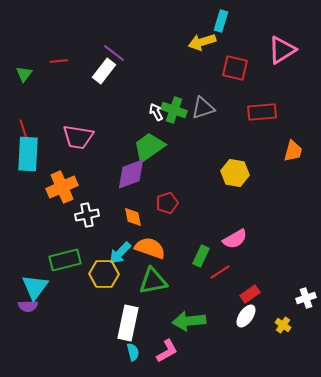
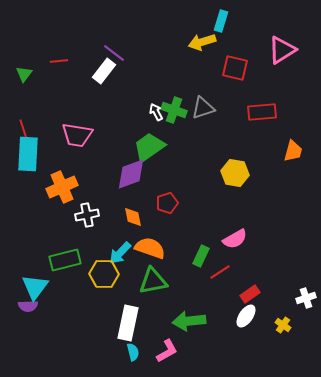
pink trapezoid at (78, 137): moved 1 px left, 2 px up
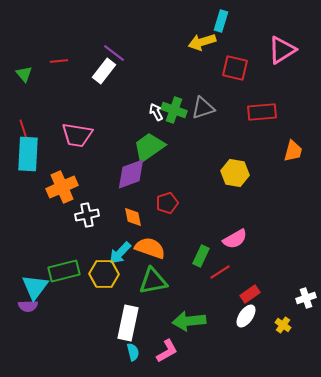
green triangle at (24, 74): rotated 18 degrees counterclockwise
green rectangle at (65, 260): moved 1 px left, 11 px down
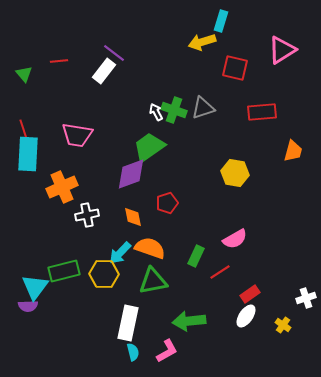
green rectangle at (201, 256): moved 5 px left
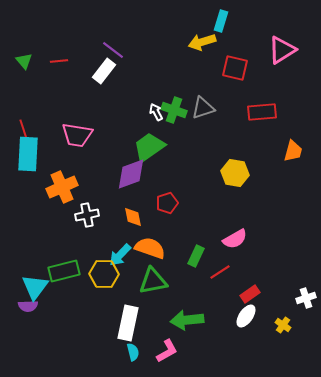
purple line at (114, 53): moved 1 px left, 3 px up
green triangle at (24, 74): moved 13 px up
cyan arrow at (120, 253): moved 2 px down
green arrow at (189, 321): moved 2 px left, 1 px up
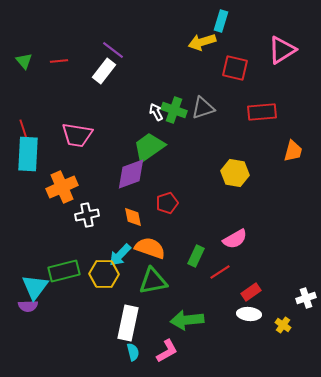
red rectangle at (250, 294): moved 1 px right, 2 px up
white ellipse at (246, 316): moved 3 px right, 2 px up; rotated 60 degrees clockwise
